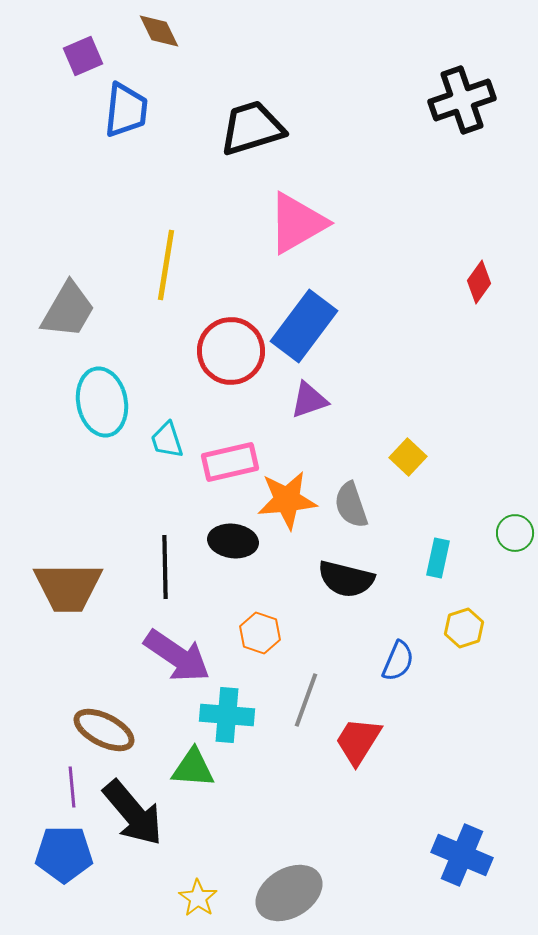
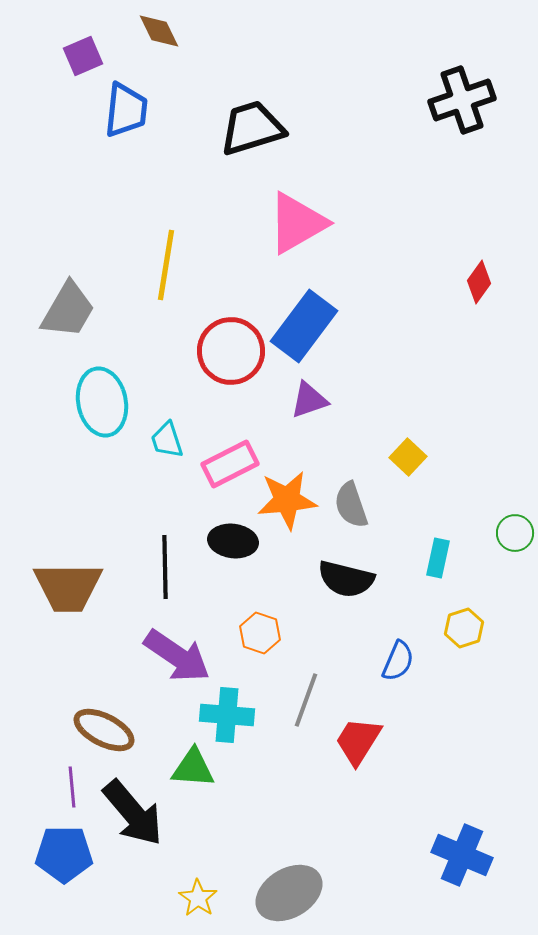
pink rectangle: moved 2 px down; rotated 14 degrees counterclockwise
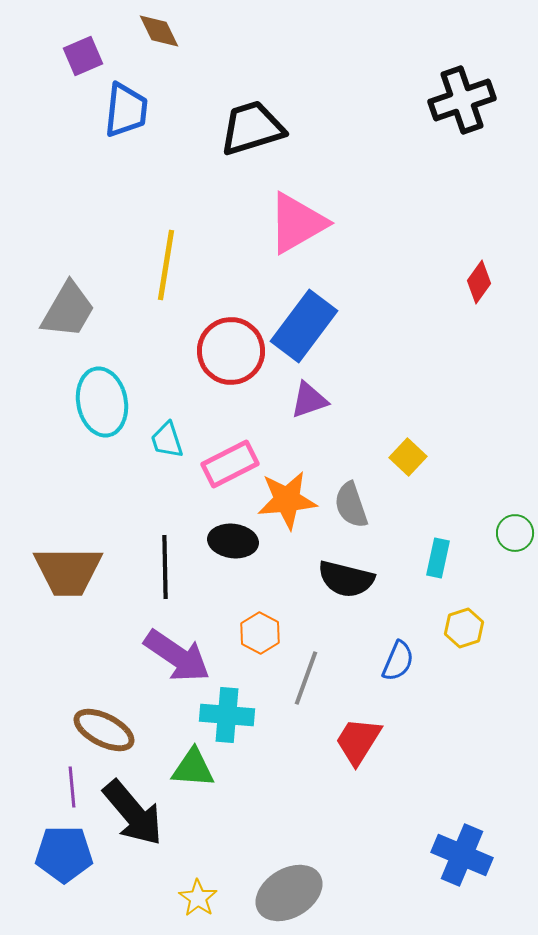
brown trapezoid: moved 16 px up
orange hexagon: rotated 9 degrees clockwise
gray line: moved 22 px up
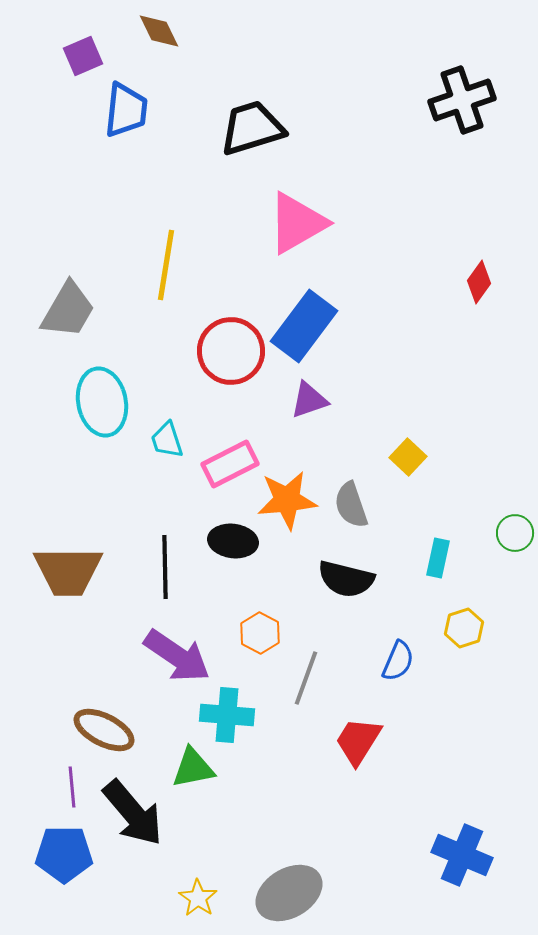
green triangle: rotated 15 degrees counterclockwise
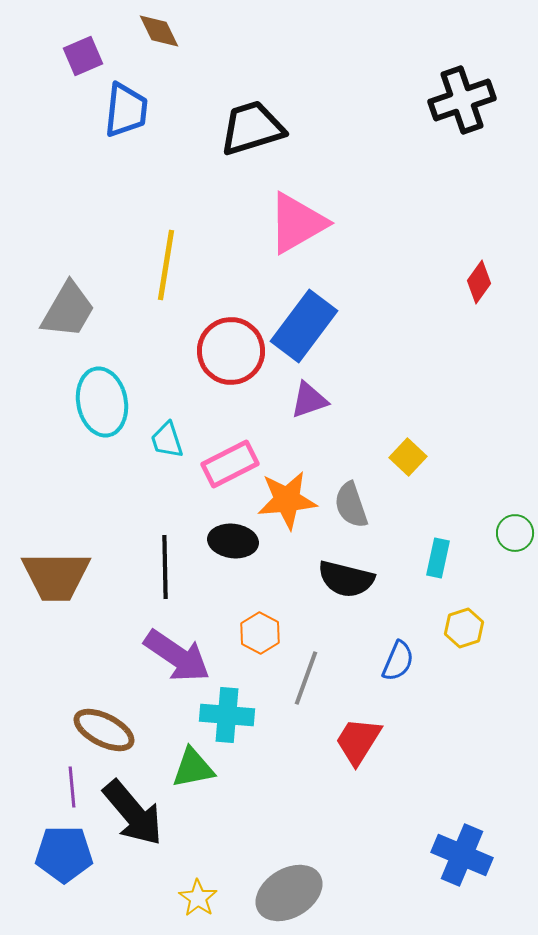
brown trapezoid: moved 12 px left, 5 px down
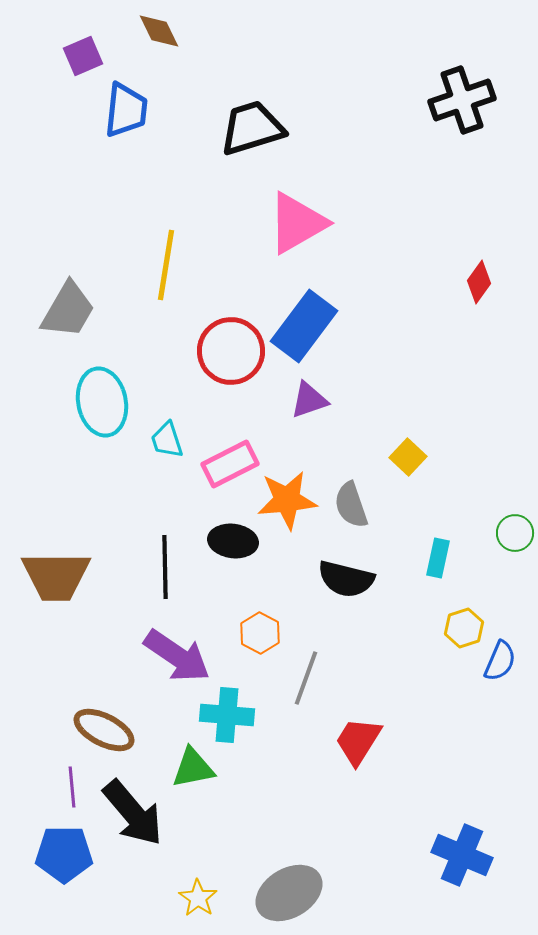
blue semicircle: moved 102 px right
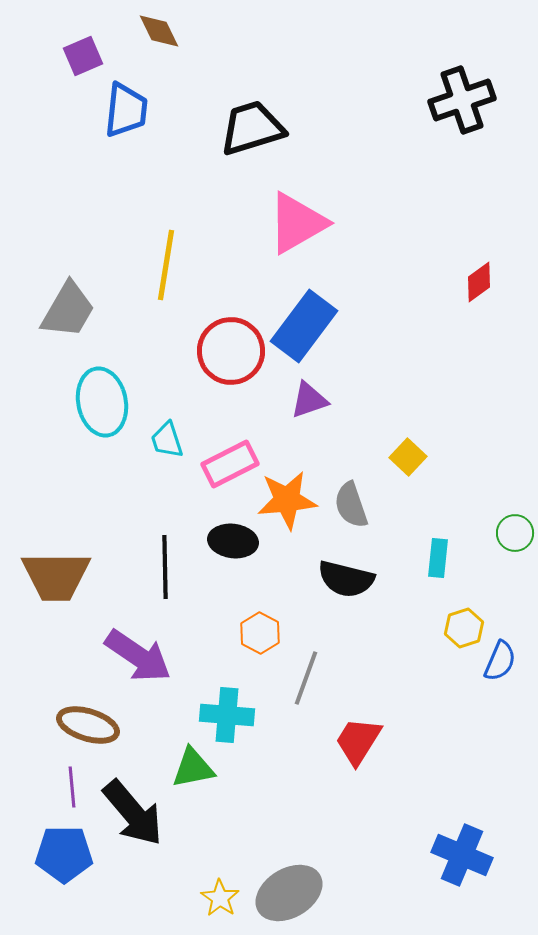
red diamond: rotated 18 degrees clockwise
cyan rectangle: rotated 6 degrees counterclockwise
purple arrow: moved 39 px left
brown ellipse: moved 16 px left, 5 px up; rotated 10 degrees counterclockwise
yellow star: moved 22 px right
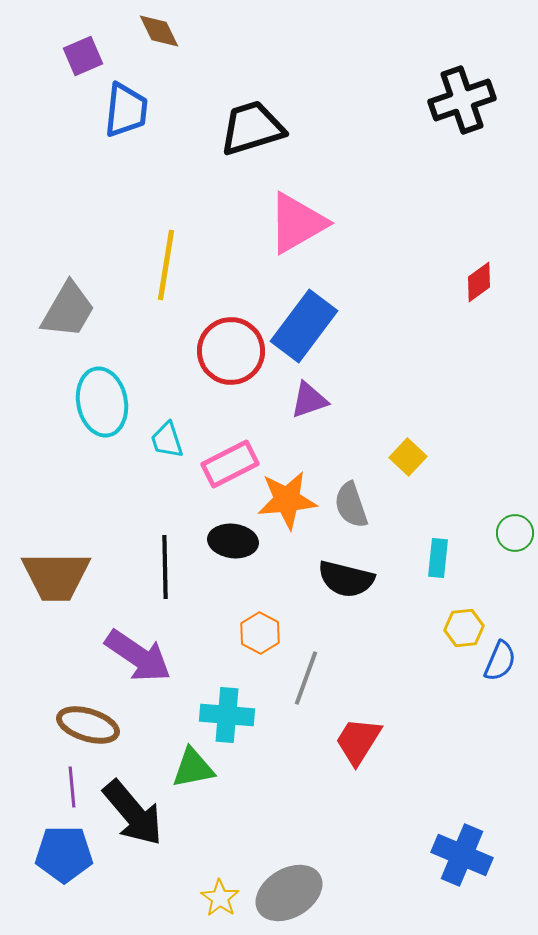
yellow hexagon: rotated 12 degrees clockwise
